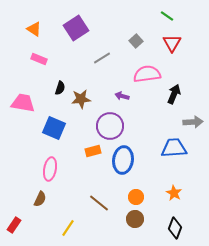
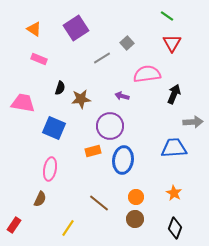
gray square: moved 9 px left, 2 px down
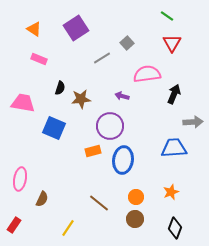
pink ellipse: moved 30 px left, 10 px down
orange star: moved 3 px left, 1 px up; rotated 21 degrees clockwise
brown semicircle: moved 2 px right
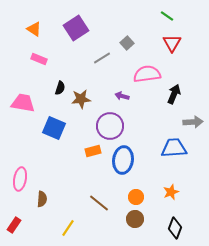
brown semicircle: rotated 21 degrees counterclockwise
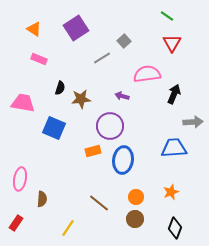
gray square: moved 3 px left, 2 px up
red rectangle: moved 2 px right, 2 px up
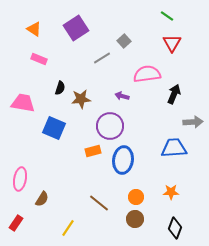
orange star: rotated 21 degrees clockwise
brown semicircle: rotated 28 degrees clockwise
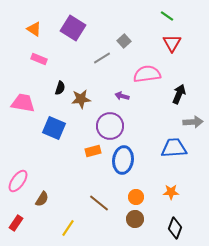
purple square: moved 3 px left; rotated 25 degrees counterclockwise
black arrow: moved 5 px right
pink ellipse: moved 2 px left, 2 px down; rotated 25 degrees clockwise
